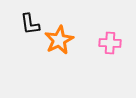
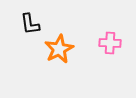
orange star: moved 9 px down
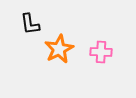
pink cross: moved 9 px left, 9 px down
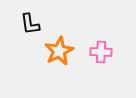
orange star: moved 2 px down
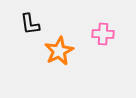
pink cross: moved 2 px right, 18 px up
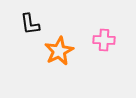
pink cross: moved 1 px right, 6 px down
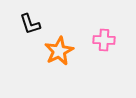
black L-shape: rotated 10 degrees counterclockwise
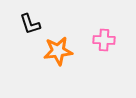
orange star: moved 1 px left; rotated 20 degrees clockwise
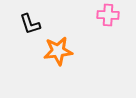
pink cross: moved 4 px right, 25 px up
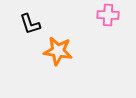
orange star: rotated 16 degrees clockwise
